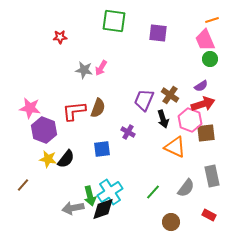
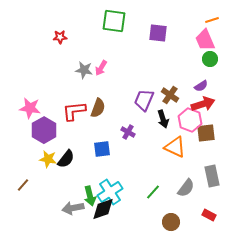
purple hexagon: rotated 10 degrees clockwise
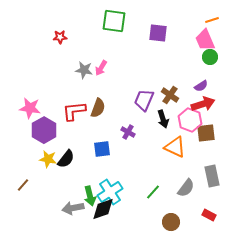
green circle: moved 2 px up
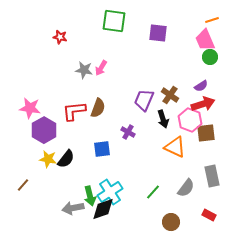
red star: rotated 16 degrees clockwise
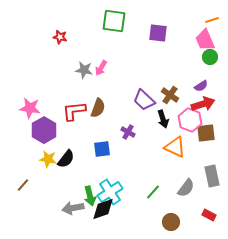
purple trapezoid: rotated 70 degrees counterclockwise
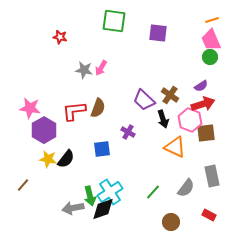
pink trapezoid: moved 6 px right
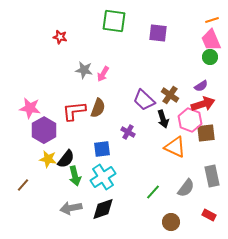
pink arrow: moved 2 px right, 6 px down
cyan cross: moved 7 px left, 15 px up
green arrow: moved 15 px left, 20 px up
gray arrow: moved 2 px left
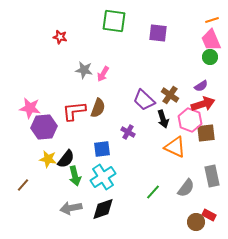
purple hexagon: moved 3 px up; rotated 25 degrees clockwise
brown circle: moved 25 px right
